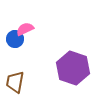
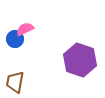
purple hexagon: moved 7 px right, 8 px up
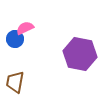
pink semicircle: moved 1 px up
purple hexagon: moved 6 px up; rotated 8 degrees counterclockwise
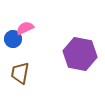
blue circle: moved 2 px left
brown trapezoid: moved 5 px right, 9 px up
